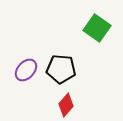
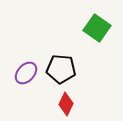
purple ellipse: moved 3 px down
red diamond: moved 1 px up; rotated 15 degrees counterclockwise
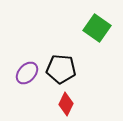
purple ellipse: moved 1 px right
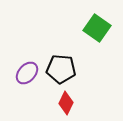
red diamond: moved 1 px up
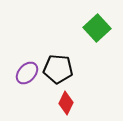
green square: rotated 12 degrees clockwise
black pentagon: moved 3 px left
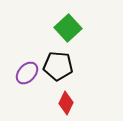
green square: moved 29 px left
black pentagon: moved 3 px up
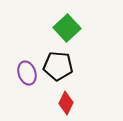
green square: moved 1 px left
purple ellipse: rotated 60 degrees counterclockwise
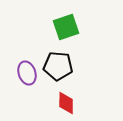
green square: moved 1 px left, 1 px up; rotated 24 degrees clockwise
red diamond: rotated 25 degrees counterclockwise
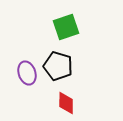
black pentagon: rotated 12 degrees clockwise
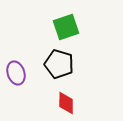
black pentagon: moved 1 px right, 2 px up
purple ellipse: moved 11 px left
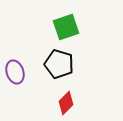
purple ellipse: moved 1 px left, 1 px up
red diamond: rotated 45 degrees clockwise
